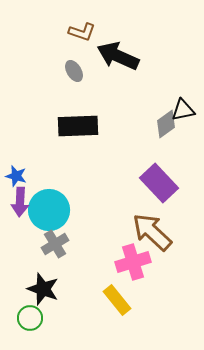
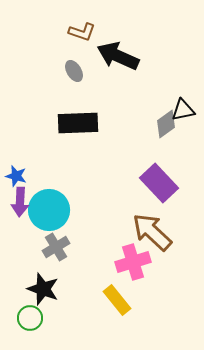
black rectangle: moved 3 px up
gray cross: moved 1 px right, 3 px down
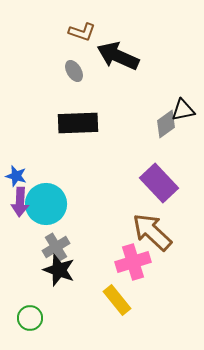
cyan circle: moved 3 px left, 6 px up
black star: moved 16 px right, 19 px up
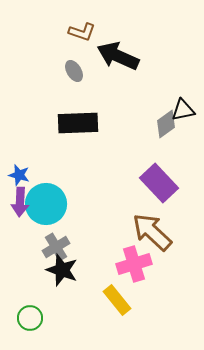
blue star: moved 3 px right, 1 px up
pink cross: moved 1 px right, 2 px down
black star: moved 3 px right
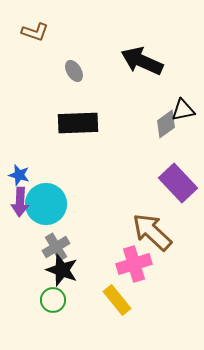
brown L-shape: moved 47 px left
black arrow: moved 24 px right, 5 px down
purple rectangle: moved 19 px right
green circle: moved 23 px right, 18 px up
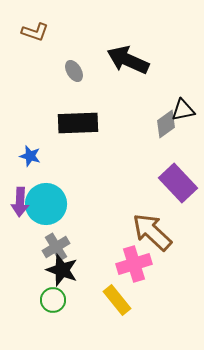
black arrow: moved 14 px left, 1 px up
blue star: moved 11 px right, 19 px up
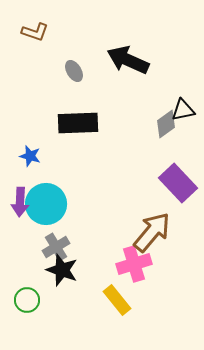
brown arrow: rotated 87 degrees clockwise
green circle: moved 26 px left
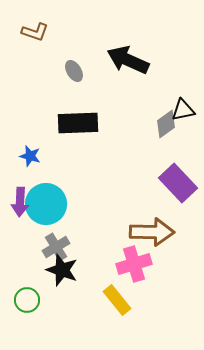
brown arrow: rotated 51 degrees clockwise
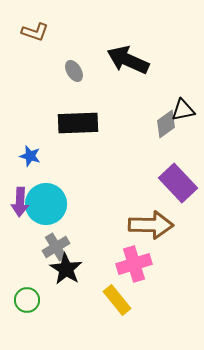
brown arrow: moved 1 px left, 7 px up
black star: moved 4 px right, 1 px up; rotated 12 degrees clockwise
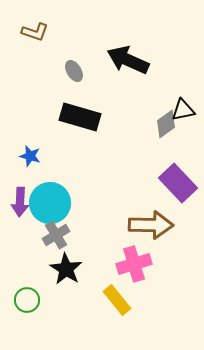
black rectangle: moved 2 px right, 6 px up; rotated 18 degrees clockwise
cyan circle: moved 4 px right, 1 px up
gray cross: moved 12 px up
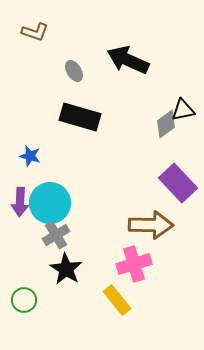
green circle: moved 3 px left
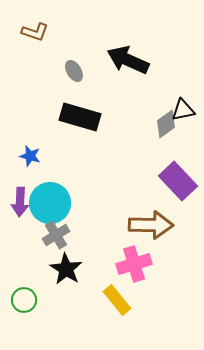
purple rectangle: moved 2 px up
